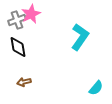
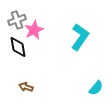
pink star: moved 3 px right, 16 px down
brown arrow: moved 2 px right, 5 px down; rotated 32 degrees clockwise
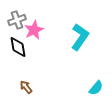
brown arrow: rotated 32 degrees clockwise
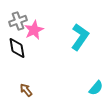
gray cross: moved 1 px right, 1 px down
black diamond: moved 1 px left, 1 px down
brown arrow: moved 3 px down
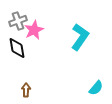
brown arrow: rotated 40 degrees clockwise
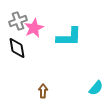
pink star: moved 2 px up
cyan L-shape: moved 11 px left; rotated 56 degrees clockwise
brown arrow: moved 17 px right, 1 px down
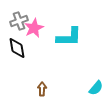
gray cross: moved 1 px right
brown arrow: moved 1 px left, 2 px up
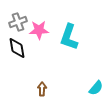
gray cross: moved 1 px left, 1 px down
pink star: moved 5 px right, 2 px down; rotated 24 degrees clockwise
cyan L-shape: rotated 108 degrees clockwise
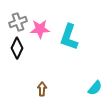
pink star: moved 1 px right, 1 px up
black diamond: rotated 35 degrees clockwise
cyan semicircle: moved 1 px left
